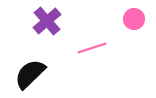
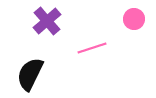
black semicircle: rotated 20 degrees counterclockwise
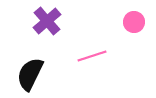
pink circle: moved 3 px down
pink line: moved 8 px down
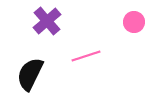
pink line: moved 6 px left
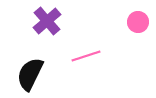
pink circle: moved 4 px right
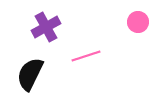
purple cross: moved 1 px left, 6 px down; rotated 12 degrees clockwise
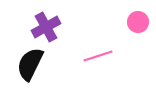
pink line: moved 12 px right
black semicircle: moved 10 px up
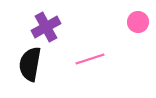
pink line: moved 8 px left, 3 px down
black semicircle: rotated 16 degrees counterclockwise
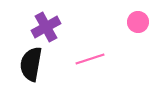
black semicircle: moved 1 px right
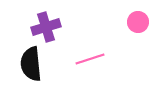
purple cross: rotated 12 degrees clockwise
black semicircle: rotated 16 degrees counterclockwise
